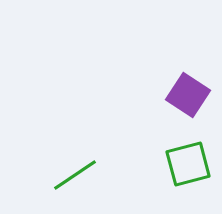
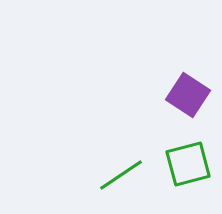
green line: moved 46 px right
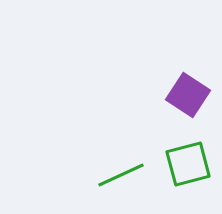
green line: rotated 9 degrees clockwise
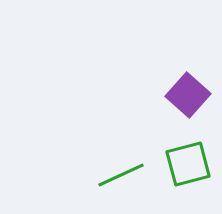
purple square: rotated 9 degrees clockwise
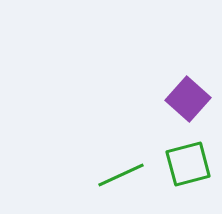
purple square: moved 4 px down
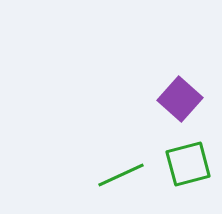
purple square: moved 8 px left
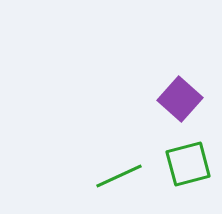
green line: moved 2 px left, 1 px down
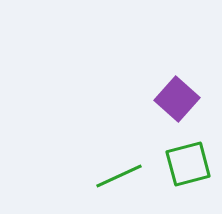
purple square: moved 3 px left
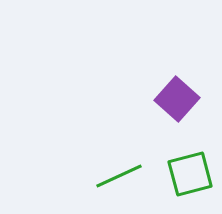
green square: moved 2 px right, 10 px down
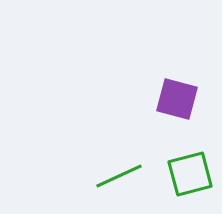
purple square: rotated 27 degrees counterclockwise
